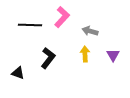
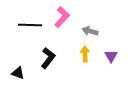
purple triangle: moved 2 px left, 1 px down
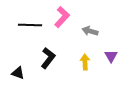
yellow arrow: moved 8 px down
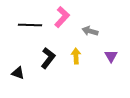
yellow arrow: moved 9 px left, 6 px up
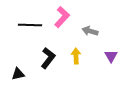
black triangle: moved 1 px down; rotated 32 degrees counterclockwise
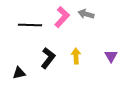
gray arrow: moved 4 px left, 17 px up
black triangle: moved 1 px right, 1 px up
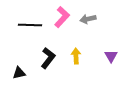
gray arrow: moved 2 px right, 5 px down; rotated 28 degrees counterclockwise
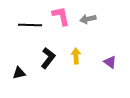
pink L-shape: moved 1 px left, 1 px up; rotated 55 degrees counterclockwise
purple triangle: moved 1 px left, 6 px down; rotated 24 degrees counterclockwise
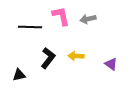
black line: moved 2 px down
yellow arrow: rotated 84 degrees counterclockwise
purple triangle: moved 1 px right, 2 px down
black triangle: moved 2 px down
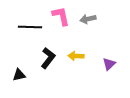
purple triangle: moved 2 px left; rotated 40 degrees clockwise
